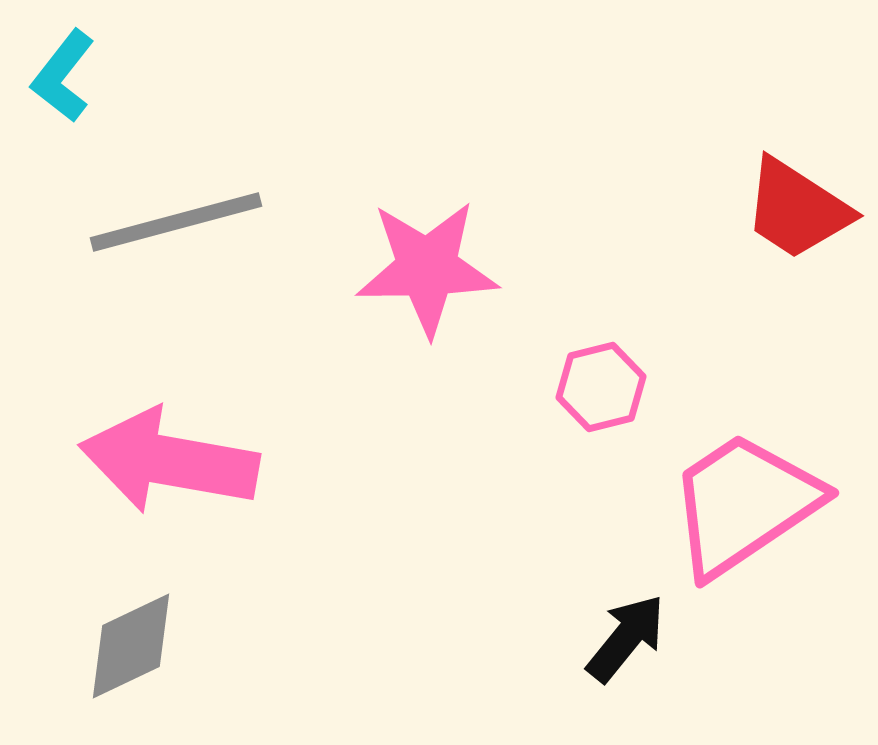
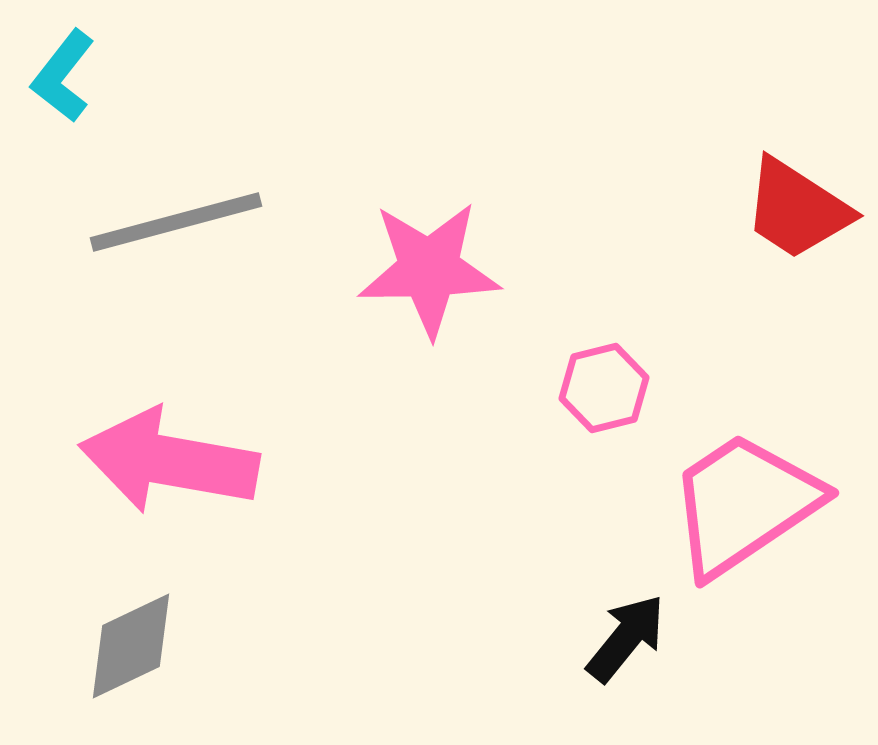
pink star: moved 2 px right, 1 px down
pink hexagon: moved 3 px right, 1 px down
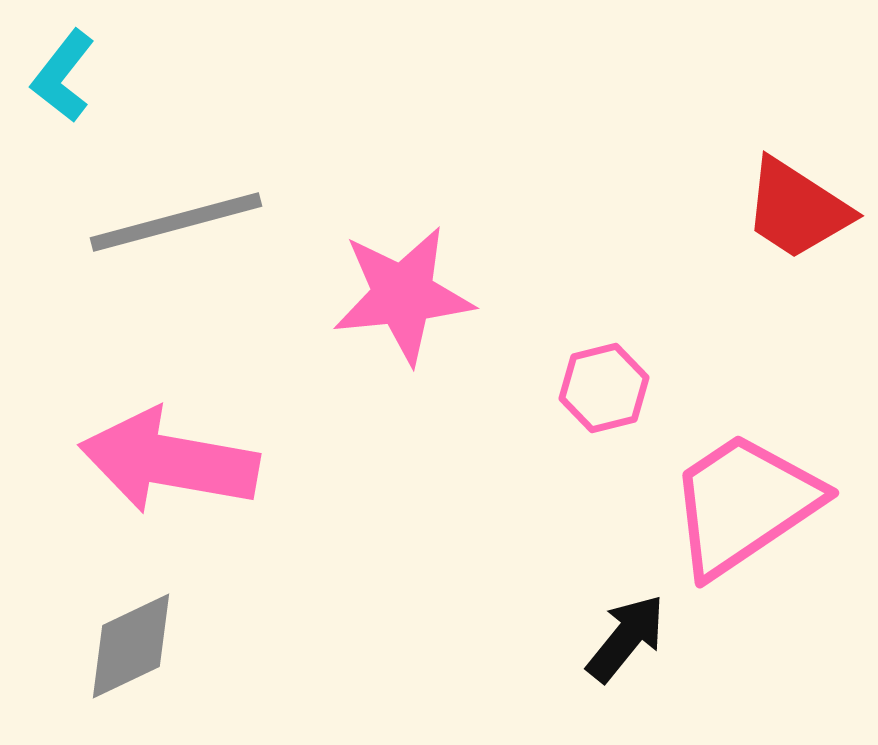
pink star: moved 26 px left, 26 px down; rotated 5 degrees counterclockwise
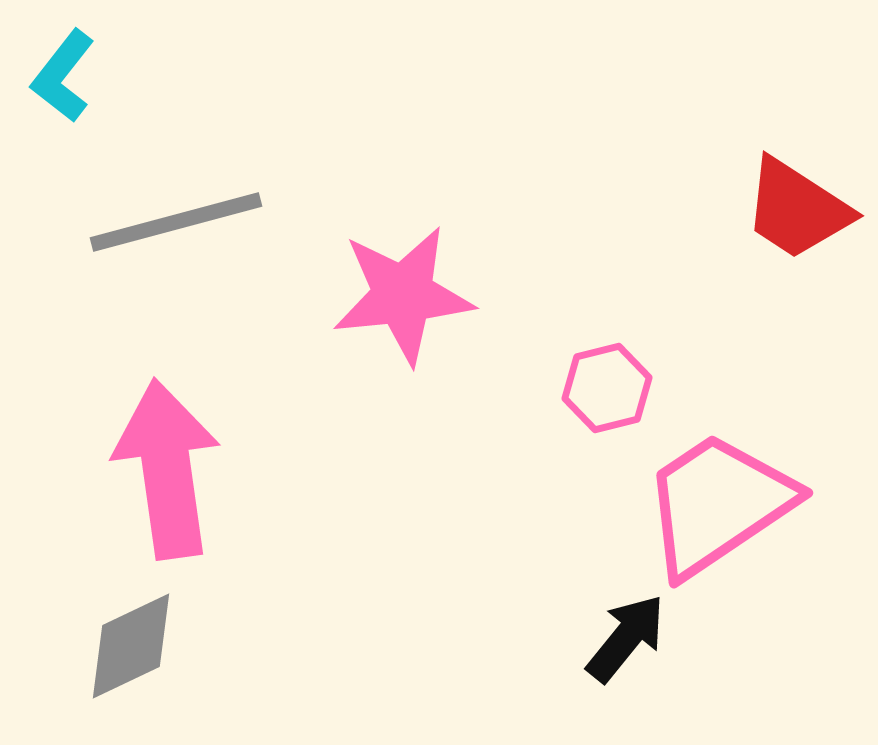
pink hexagon: moved 3 px right
pink arrow: moved 2 px left, 8 px down; rotated 72 degrees clockwise
pink trapezoid: moved 26 px left
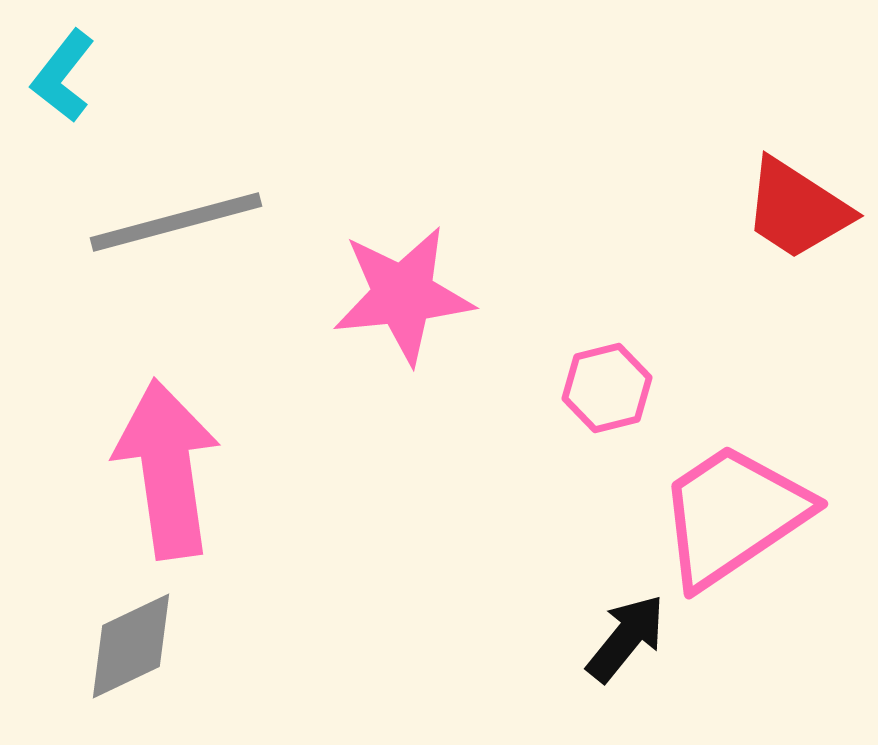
pink trapezoid: moved 15 px right, 11 px down
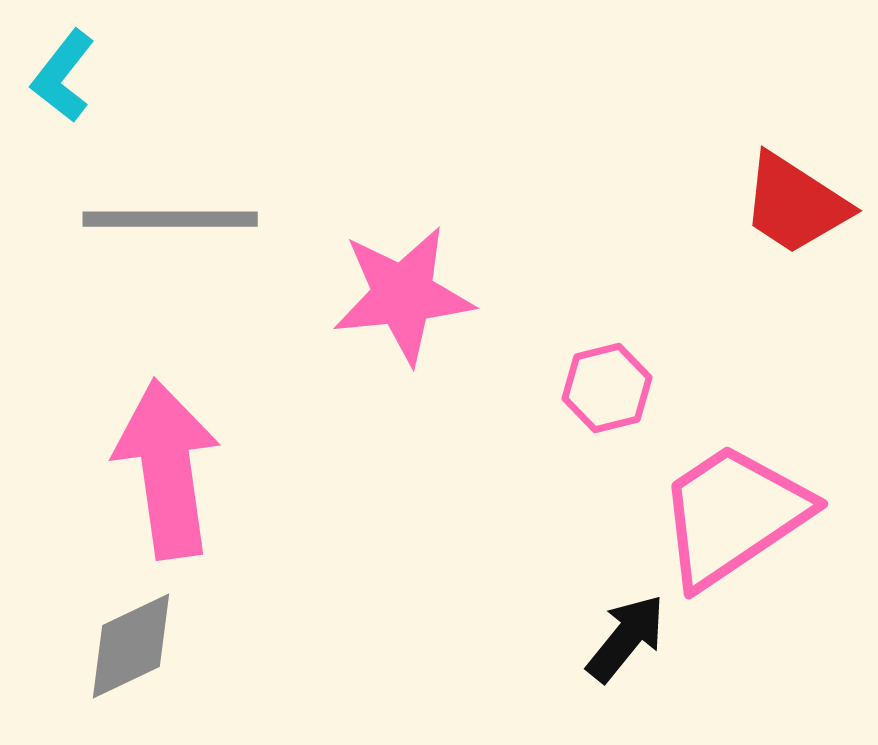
red trapezoid: moved 2 px left, 5 px up
gray line: moved 6 px left, 3 px up; rotated 15 degrees clockwise
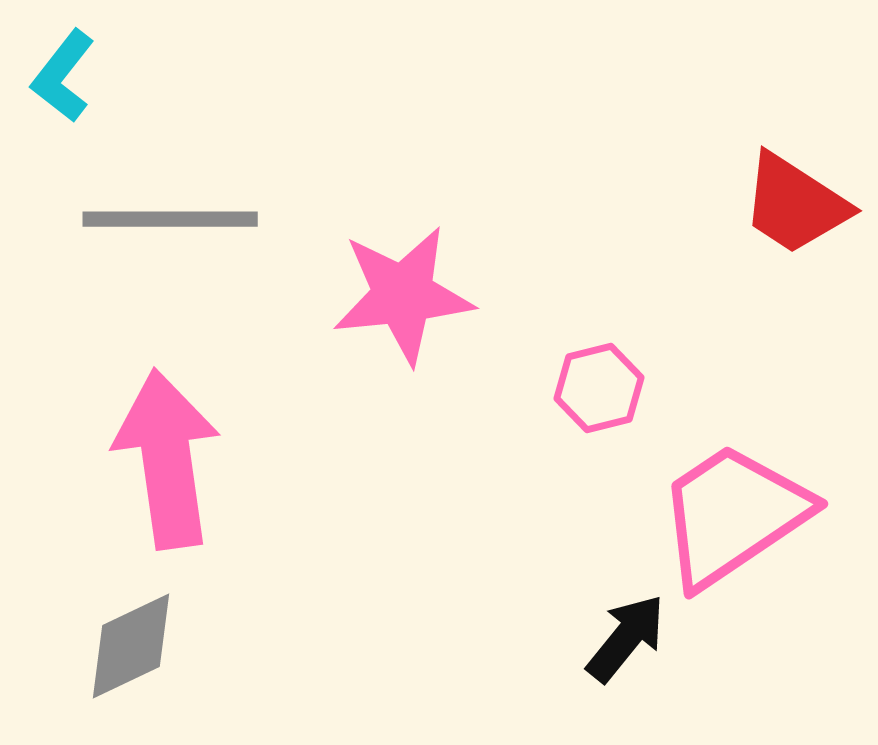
pink hexagon: moved 8 px left
pink arrow: moved 10 px up
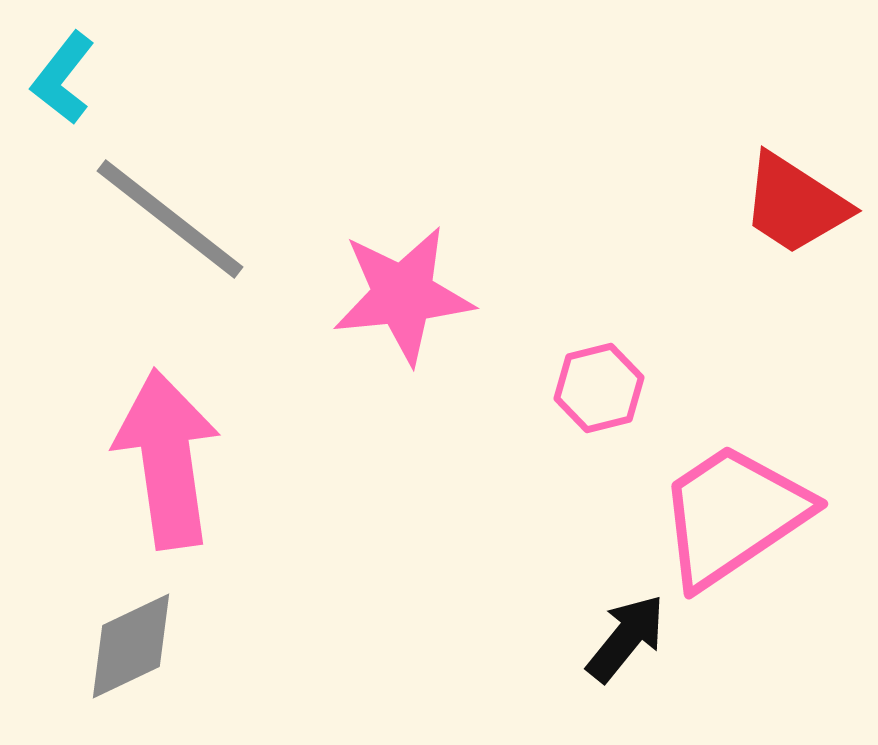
cyan L-shape: moved 2 px down
gray line: rotated 38 degrees clockwise
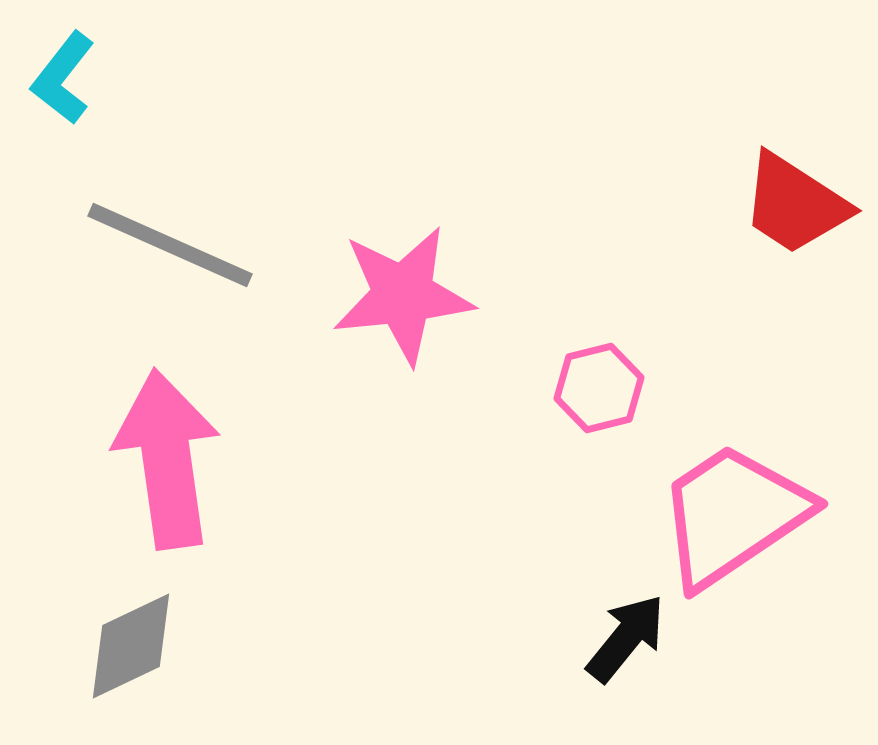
gray line: moved 26 px down; rotated 14 degrees counterclockwise
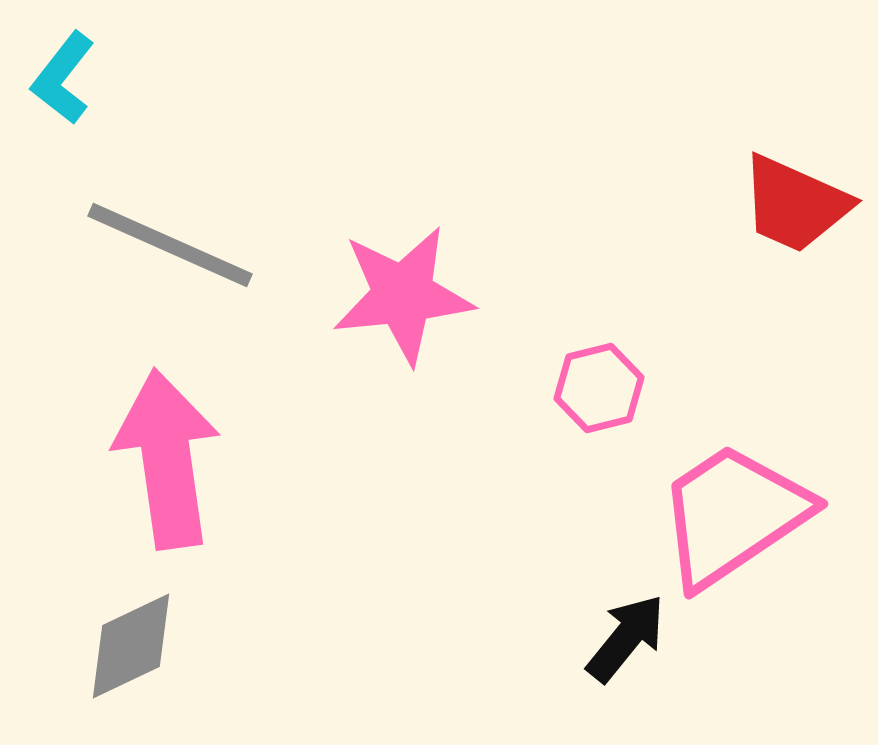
red trapezoid: rotated 9 degrees counterclockwise
